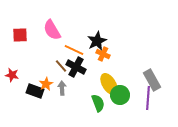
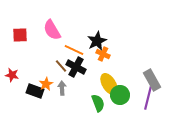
purple line: rotated 10 degrees clockwise
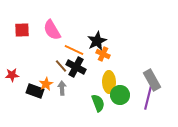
red square: moved 2 px right, 5 px up
red star: rotated 16 degrees counterclockwise
yellow ellipse: moved 2 px up; rotated 30 degrees clockwise
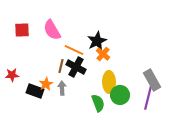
orange cross: rotated 16 degrees clockwise
brown line: rotated 56 degrees clockwise
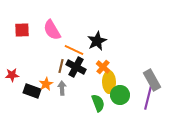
orange cross: moved 13 px down
black rectangle: moved 3 px left
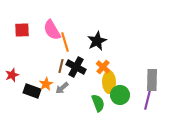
orange line: moved 9 px left, 8 px up; rotated 48 degrees clockwise
red star: rotated 16 degrees counterclockwise
gray rectangle: rotated 30 degrees clockwise
gray arrow: rotated 128 degrees counterclockwise
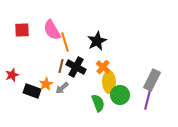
gray rectangle: rotated 25 degrees clockwise
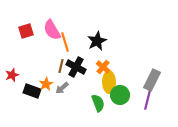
red square: moved 4 px right, 1 px down; rotated 14 degrees counterclockwise
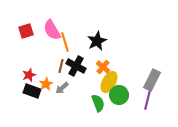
black cross: moved 1 px up
red star: moved 17 px right
yellow ellipse: rotated 30 degrees clockwise
green circle: moved 1 px left
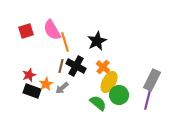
green semicircle: rotated 30 degrees counterclockwise
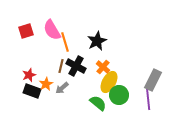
gray rectangle: moved 1 px right
purple line: rotated 20 degrees counterclockwise
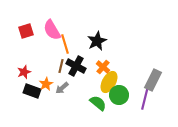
orange line: moved 2 px down
red star: moved 5 px left, 3 px up
purple line: moved 3 px left; rotated 20 degrees clockwise
